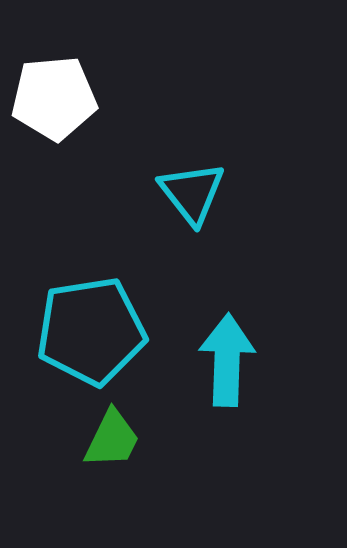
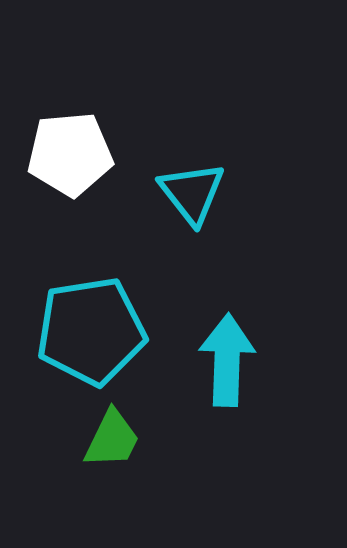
white pentagon: moved 16 px right, 56 px down
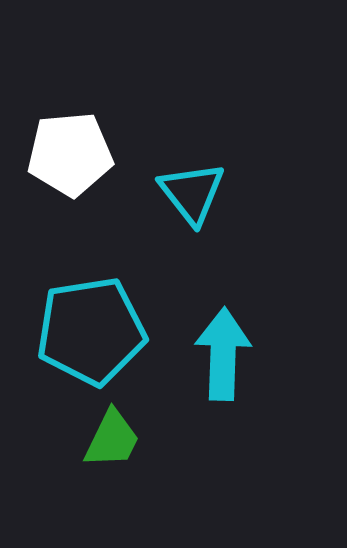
cyan arrow: moved 4 px left, 6 px up
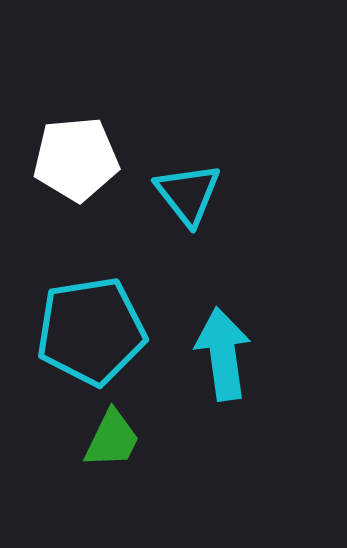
white pentagon: moved 6 px right, 5 px down
cyan triangle: moved 4 px left, 1 px down
cyan arrow: rotated 10 degrees counterclockwise
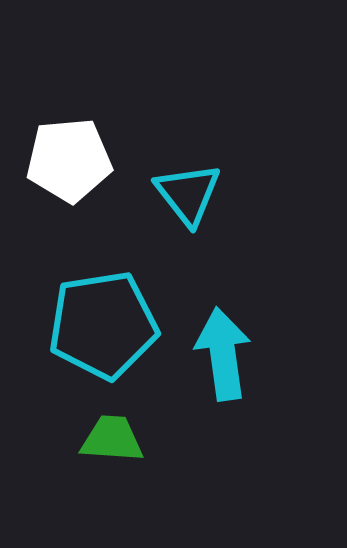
white pentagon: moved 7 px left, 1 px down
cyan pentagon: moved 12 px right, 6 px up
green trapezoid: rotated 112 degrees counterclockwise
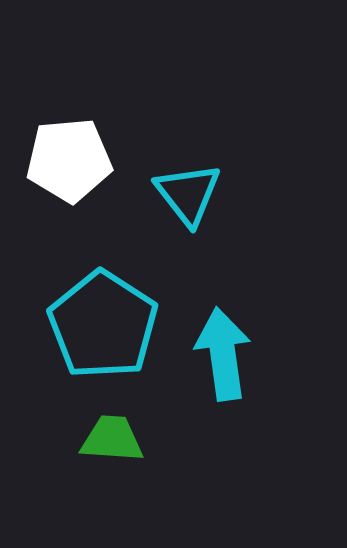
cyan pentagon: rotated 30 degrees counterclockwise
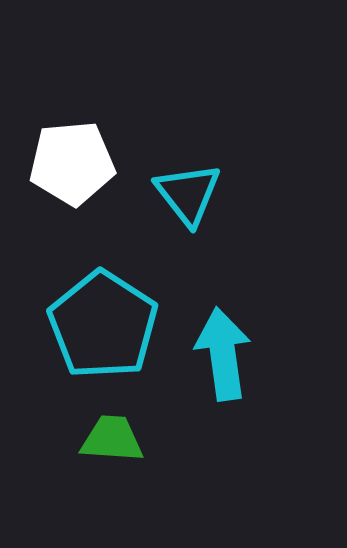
white pentagon: moved 3 px right, 3 px down
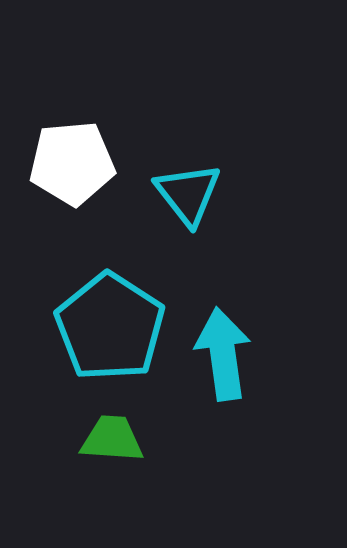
cyan pentagon: moved 7 px right, 2 px down
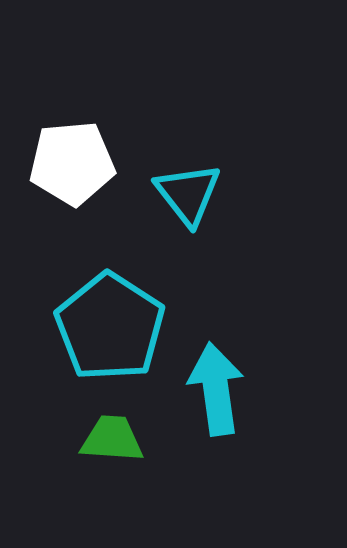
cyan arrow: moved 7 px left, 35 px down
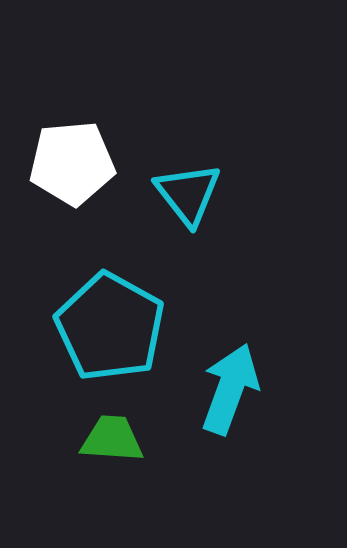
cyan pentagon: rotated 4 degrees counterclockwise
cyan arrow: moved 14 px right; rotated 28 degrees clockwise
